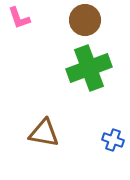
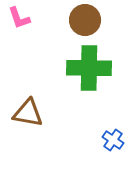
green cross: rotated 21 degrees clockwise
brown triangle: moved 16 px left, 20 px up
blue cross: rotated 15 degrees clockwise
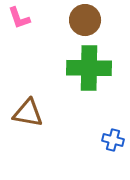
blue cross: rotated 20 degrees counterclockwise
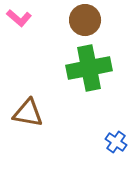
pink L-shape: rotated 30 degrees counterclockwise
green cross: rotated 12 degrees counterclockwise
blue cross: moved 3 px right, 2 px down; rotated 20 degrees clockwise
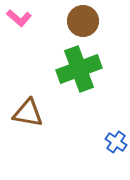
brown circle: moved 2 px left, 1 px down
green cross: moved 10 px left, 1 px down; rotated 9 degrees counterclockwise
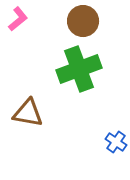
pink L-shape: moved 1 px left, 1 px down; rotated 80 degrees counterclockwise
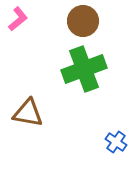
green cross: moved 5 px right
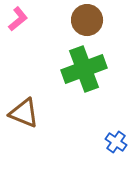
brown circle: moved 4 px right, 1 px up
brown triangle: moved 4 px left; rotated 12 degrees clockwise
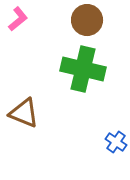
green cross: moved 1 px left; rotated 33 degrees clockwise
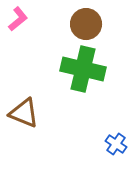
brown circle: moved 1 px left, 4 px down
blue cross: moved 2 px down
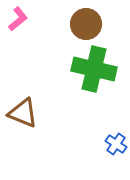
green cross: moved 11 px right
brown triangle: moved 1 px left
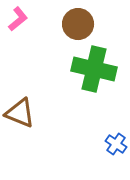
brown circle: moved 8 px left
brown triangle: moved 3 px left
